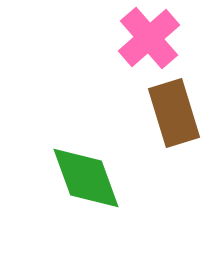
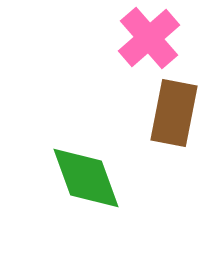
brown rectangle: rotated 28 degrees clockwise
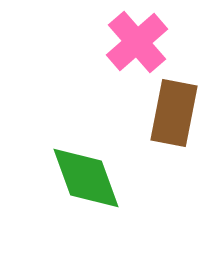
pink cross: moved 12 px left, 4 px down
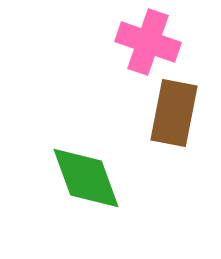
pink cross: moved 11 px right; rotated 30 degrees counterclockwise
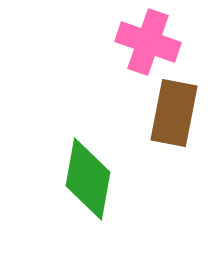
green diamond: moved 2 px right, 1 px down; rotated 30 degrees clockwise
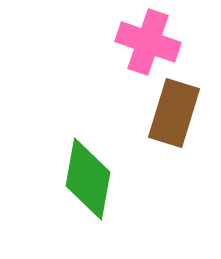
brown rectangle: rotated 6 degrees clockwise
